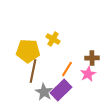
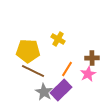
yellow cross: moved 5 px right
brown line: rotated 75 degrees counterclockwise
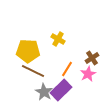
brown cross: rotated 32 degrees counterclockwise
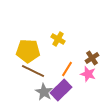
pink star: rotated 28 degrees counterclockwise
